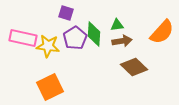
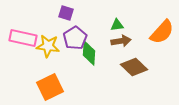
green diamond: moved 5 px left, 19 px down
brown arrow: moved 1 px left
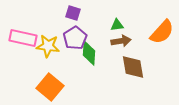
purple square: moved 7 px right
brown diamond: moved 1 px left; rotated 36 degrees clockwise
orange square: rotated 24 degrees counterclockwise
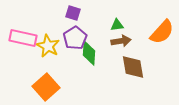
yellow star: rotated 20 degrees clockwise
orange square: moved 4 px left; rotated 8 degrees clockwise
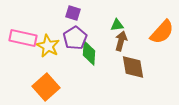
brown arrow: rotated 66 degrees counterclockwise
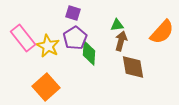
pink rectangle: rotated 40 degrees clockwise
